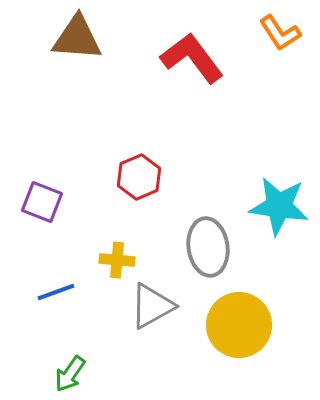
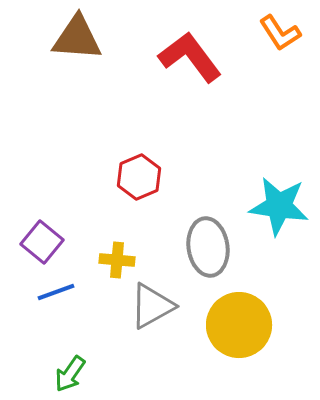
red L-shape: moved 2 px left, 1 px up
purple square: moved 40 px down; rotated 18 degrees clockwise
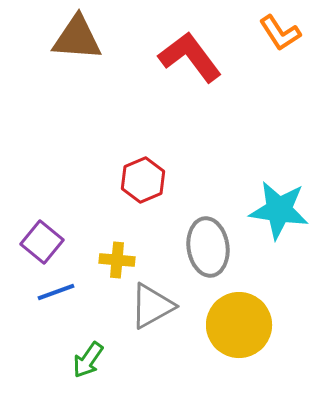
red hexagon: moved 4 px right, 3 px down
cyan star: moved 4 px down
green arrow: moved 18 px right, 14 px up
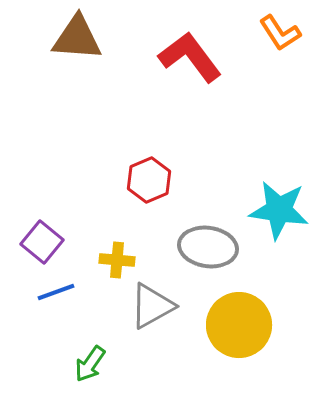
red hexagon: moved 6 px right
gray ellipse: rotated 74 degrees counterclockwise
green arrow: moved 2 px right, 4 px down
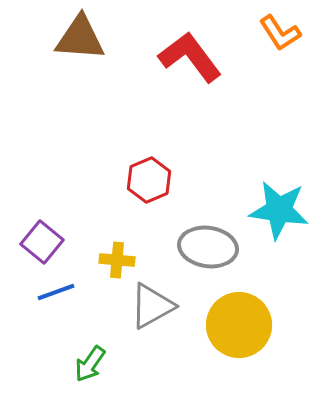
brown triangle: moved 3 px right
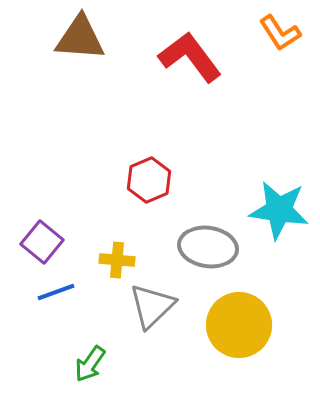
gray triangle: rotated 15 degrees counterclockwise
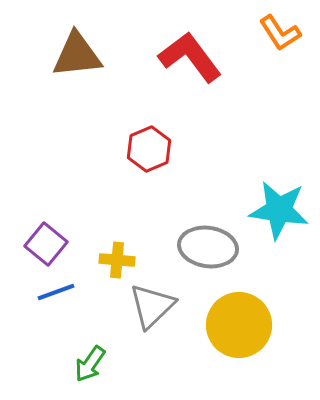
brown triangle: moved 3 px left, 17 px down; rotated 10 degrees counterclockwise
red hexagon: moved 31 px up
purple square: moved 4 px right, 2 px down
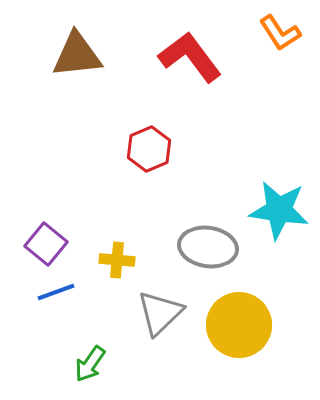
gray triangle: moved 8 px right, 7 px down
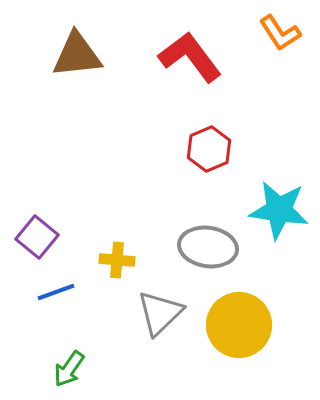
red hexagon: moved 60 px right
purple square: moved 9 px left, 7 px up
green arrow: moved 21 px left, 5 px down
